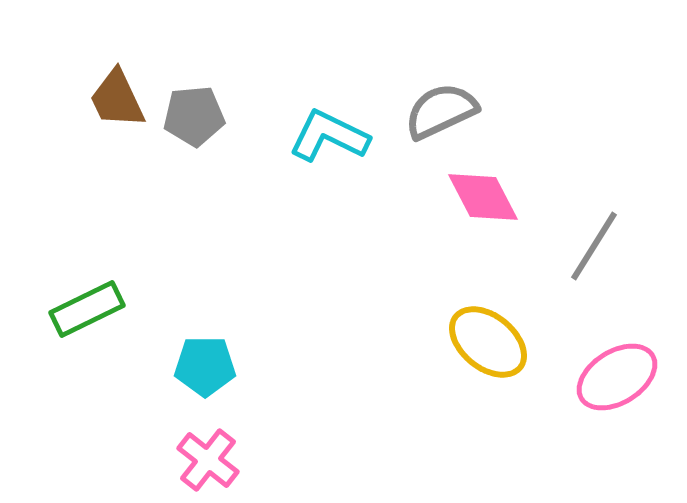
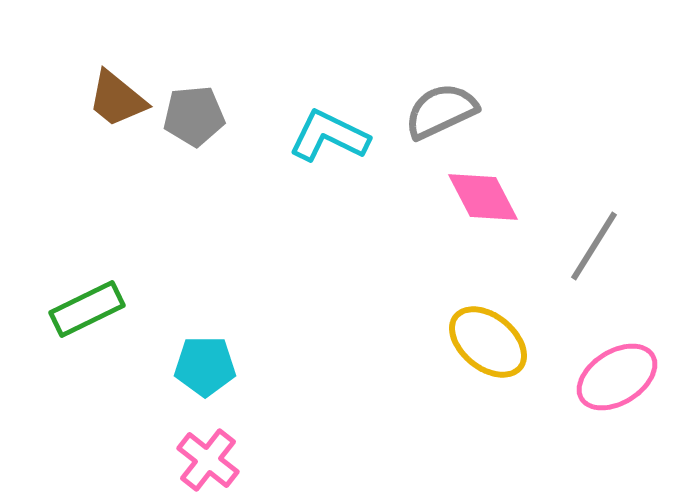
brown trapezoid: rotated 26 degrees counterclockwise
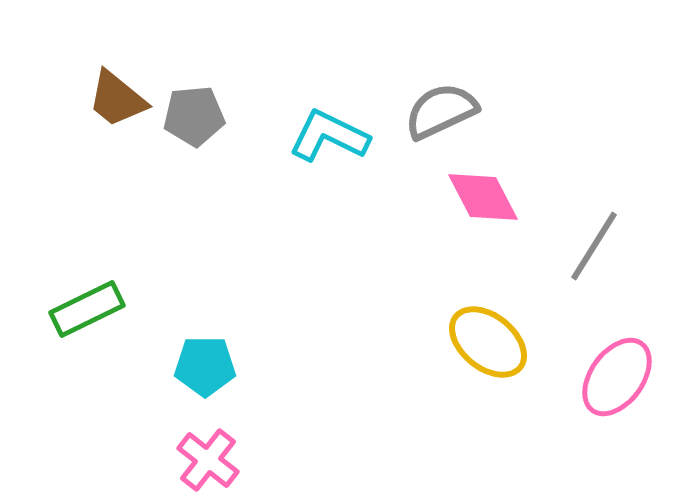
pink ellipse: rotated 22 degrees counterclockwise
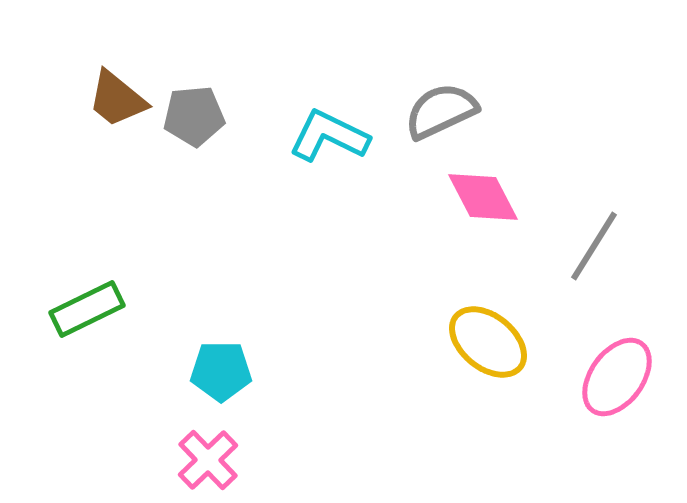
cyan pentagon: moved 16 px right, 5 px down
pink cross: rotated 8 degrees clockwise
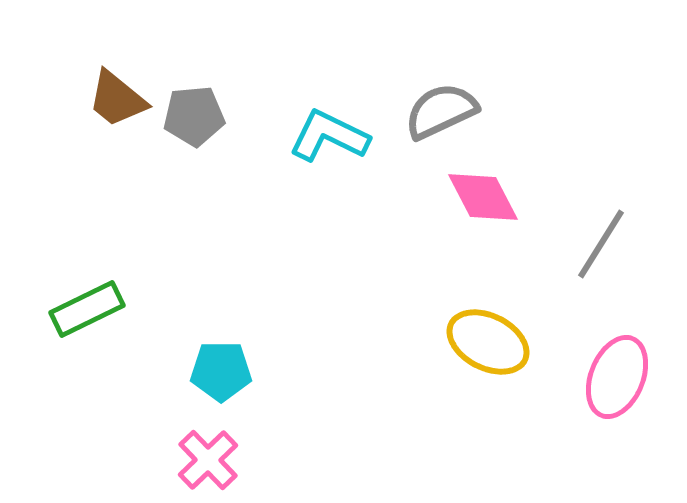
gray line: moved 7 px right, 2 px up
yellow ellipse: rotated 12 degrees counterclockwise
pink ellipse: rotated 14 degrees counterclockwise
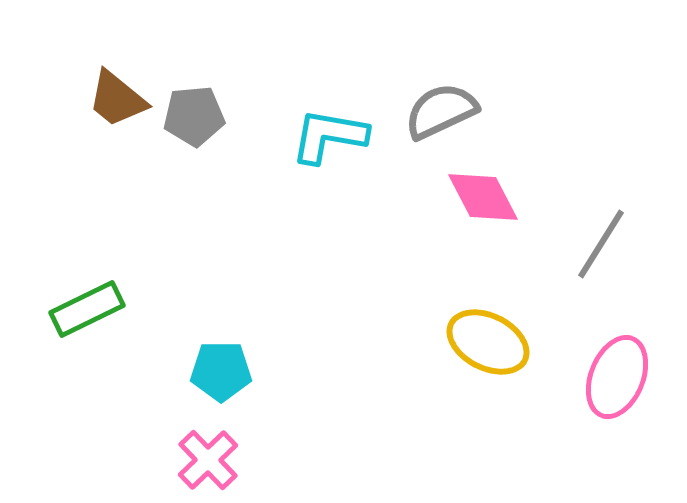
cyan L-shape: rotated 16 degrees counterclockwise
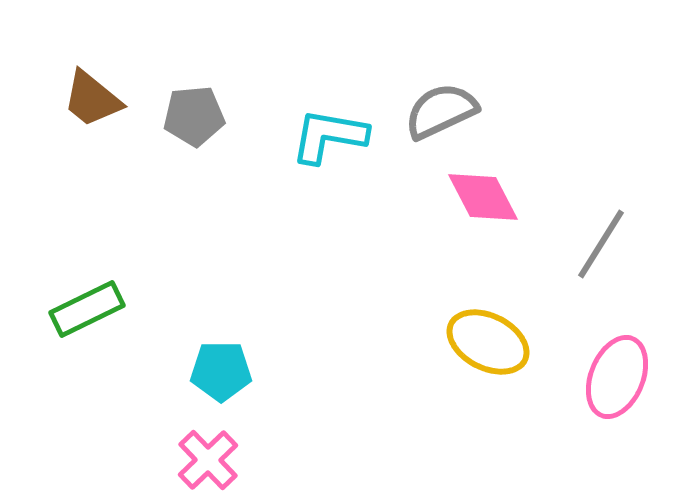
brown trapezoid: moved 25 px left
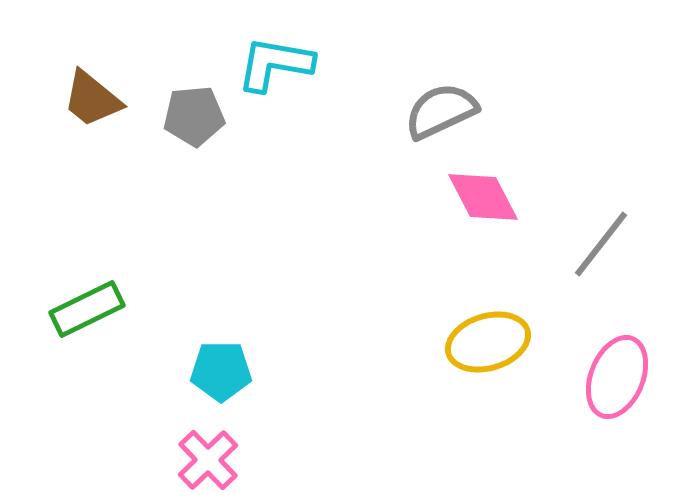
cyan L-shape: moved 54 px left, 72 px up
gray line: rotated 6 degrees clockwise
yellow ellipse: rotated 44 degrees counterclockwise
